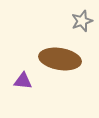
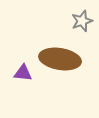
purple triangle: moved 8 px up
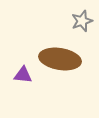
purple triangle: moved 2 px down
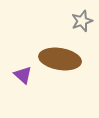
purple triangle: rotated 36 degrees clockwise
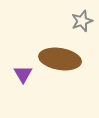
purple triangle: moved 1 px up; rotated 18 degrees clockwise
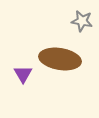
gray star: rotated 30 degrees clockwise
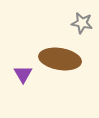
gray star: moved 2 px down
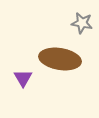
purple triangle: moved 4 px down
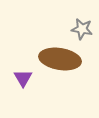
gray star: moved 6 px down
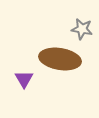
purple triangle: moved 1 px right, 1 px down
